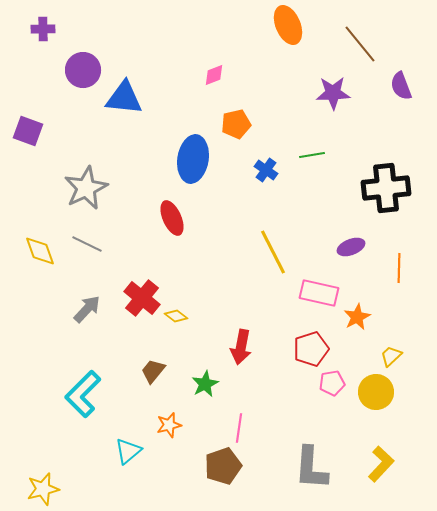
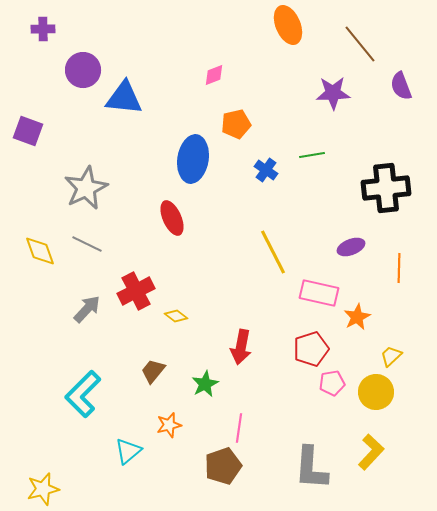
red cross at (142, 298): moved 6 px left, 7 px up; rotated 24 degrees clockwise
yellow L-shape at (381, 464): moved 10 px left, 12 px up
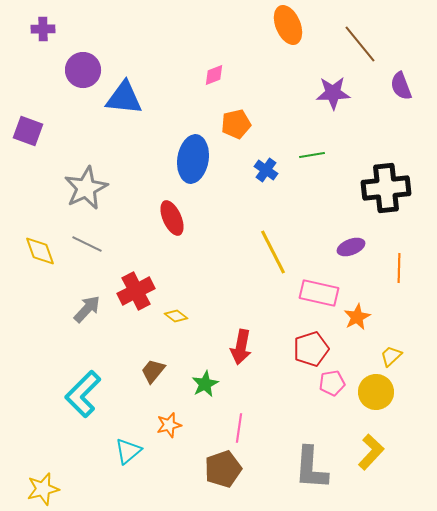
brown pentagon at (223, 466): moved 3 px down
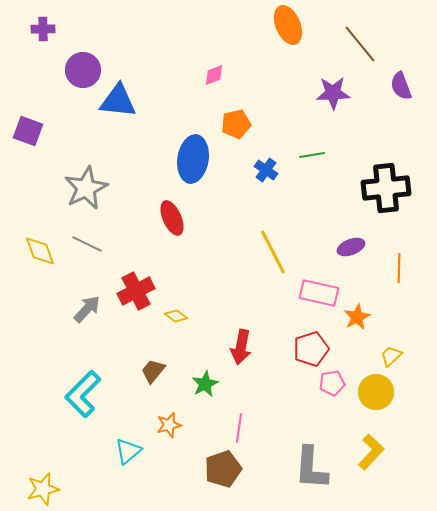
blue triangle at (124, 98): moved 6 px left, 3 px down
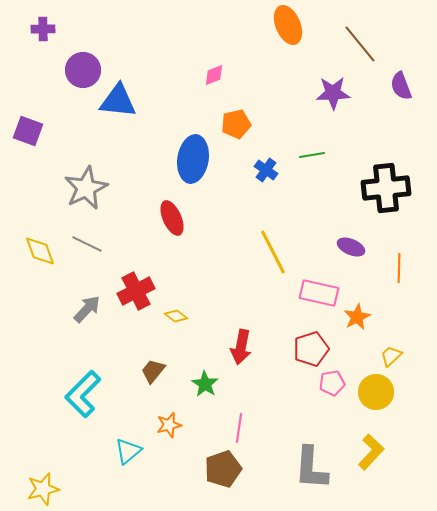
purple ellipse at (351, 247): rotated 44 degrees clockwise
green star at (205, 384): rotated 12 degrees counterclockwise
